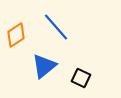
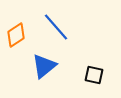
black square: moved 13 px right, 3 px up; rotated 12 degrees counterclockwise
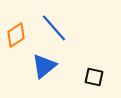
blue line: moved 2 px left, 1 px down
black square: moved 2 px down
